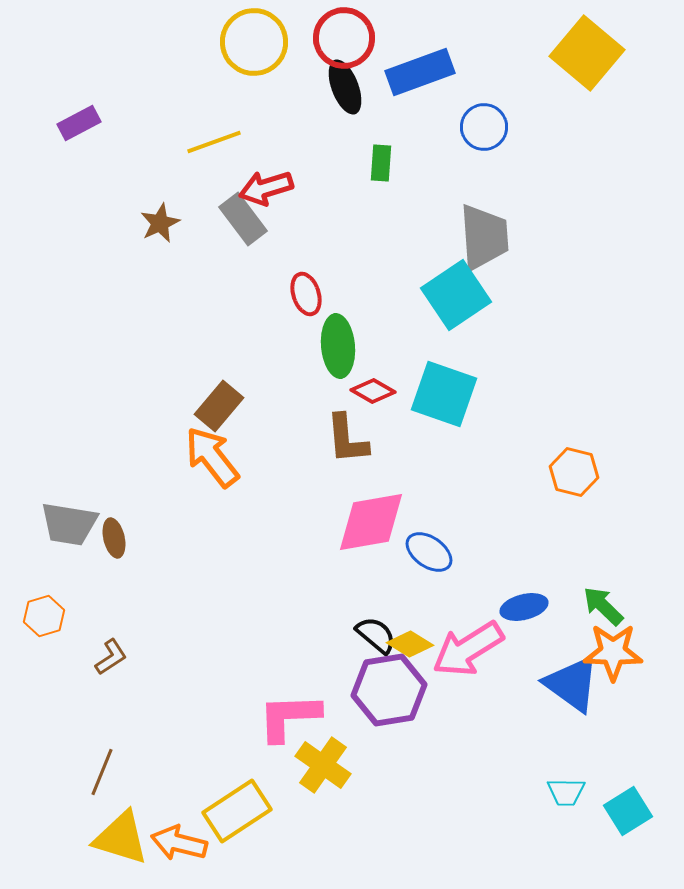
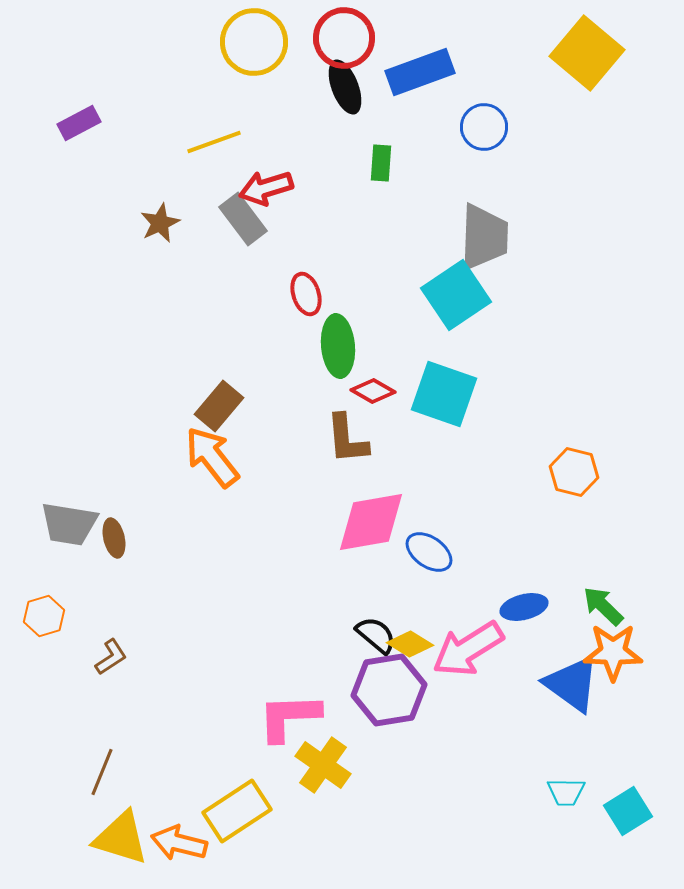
gray trapezoid at (484, 237): rotated 6 degrees clockwise
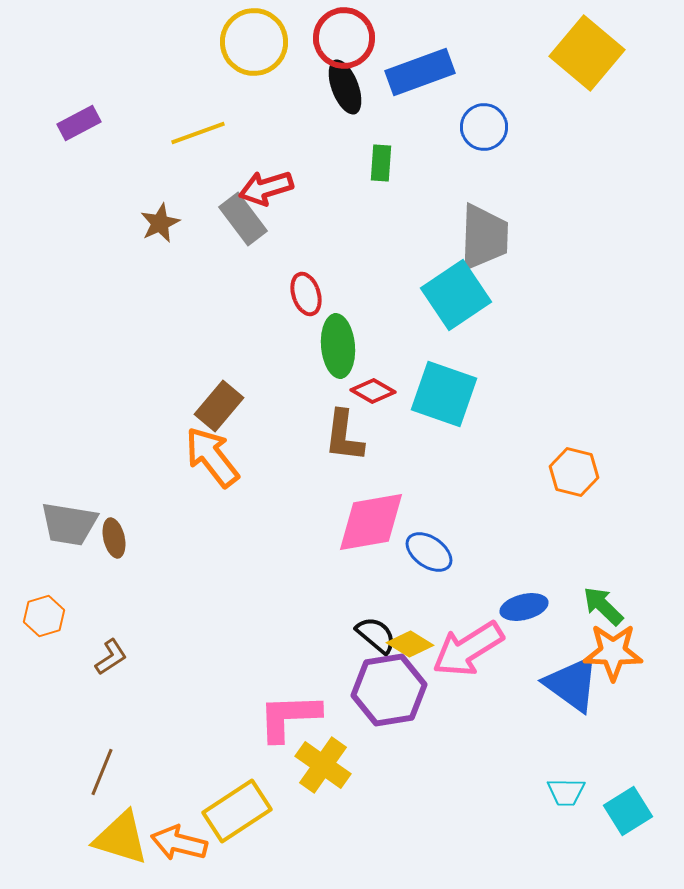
yellow line at (214, 142): moved 16 px left, 9 px up
brown L-shape at (347, 439): moved 3 px left, 3 px up; rotated 12 degrees clockwise
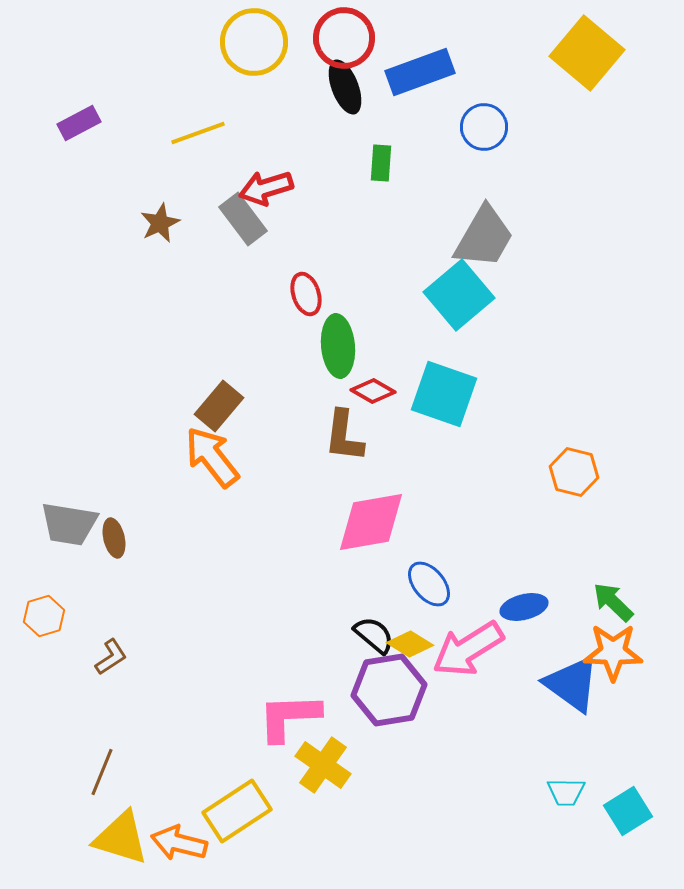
gray trapezoid at (484, 237): rotated 28 degrees clockwise
cyan square at (456, 295): moved 3 px right; rotated 6 degrees counterclockwise
blue ellipse at (429, 552): moved 32 px down; rotated 15 degrees clockwise
green arrow at (603, 606): moved 10 px right, 4 px up
black semicircle at (376, 635): moved 2 px left
